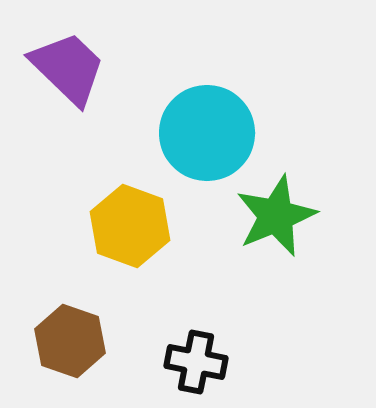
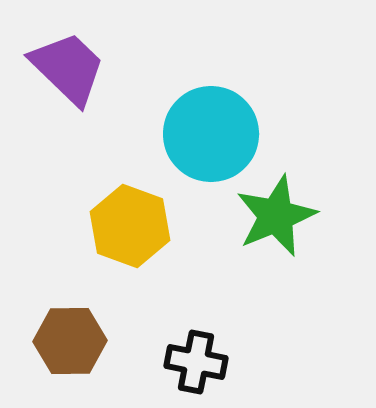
cyan circle: moved 4 px right, 1 px down
brown hexagon: rotated 20 degrees counterclockwise
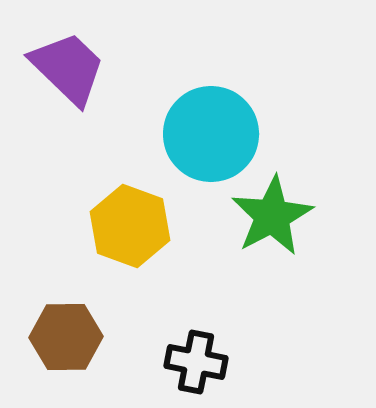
green star: moved 4 px left; rotated 6 degrees counterclockwise
brown hexagon: moved 4 px left, 4 px up
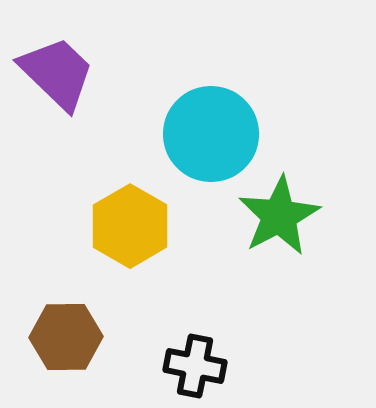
purple trapezoid: moved 11 px left, 5 px down
green star: moved 7 px right
yellow hexagon: rotated 10 degrees clockwise
black cross: moved 1 px left, 4 px down
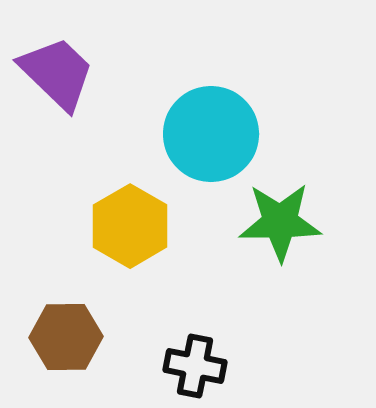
green star: moved 1 px right, 6 px down; rotated 28 degrees clockwise
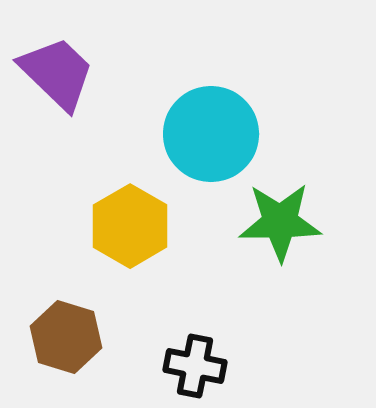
brown hexagon: rotated 18 degrees clockwise
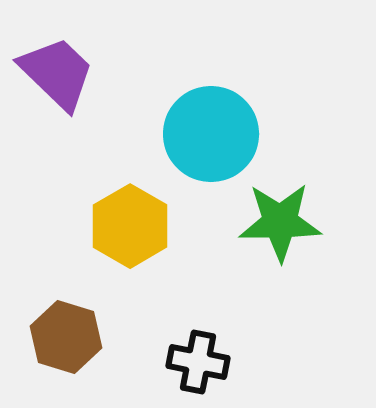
black cross: moved 3 px right, 4 px up
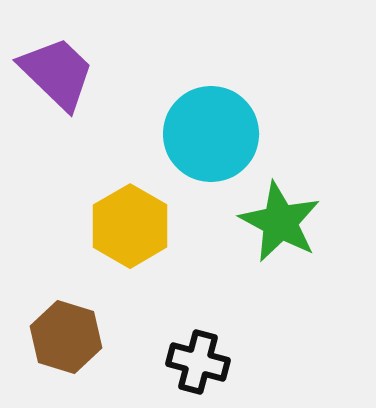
green star: rotated 28 degrees clockwise
black cross: rotated 4 degrees clockwise
